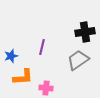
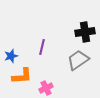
orange L-shape: moved 1 px left, 1 px up
pink cross: rotated 32 degrees counterclockwise
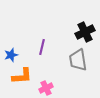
black cross: rotated 18 degrees counterclockwise
blue star: moved 1 px up
gray trapezoid: rotated 65 degrees counterclockwise
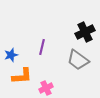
gray trapezoid: rotated 45 degrees counterclockwise
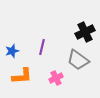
blue star: moved 1 px right, 4 px up
pink cross: moved 10 px right, 10 px up
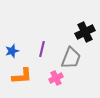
purple line: moved 2 px down
gray trapezoid: moved 7 px left, 2 px up; rotated 105 degrees counterclockwise
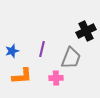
black cross: moved 1 px right, 1 px up
pink cross: rotated 24 degrees clockwise
